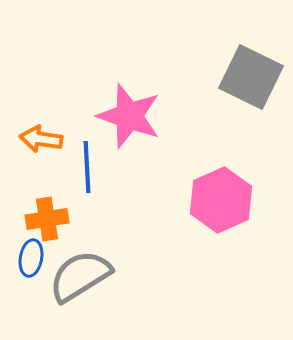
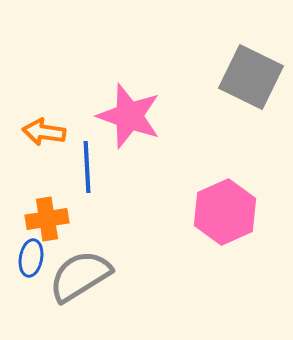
orange arrow: moved 3 px right, 7 px up
pink hexagon: moved 4 px right, 12 px down
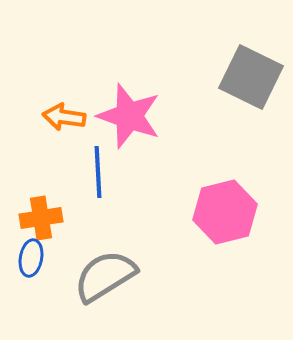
orange arrow: moved 20 px right, 15 px up
blue line: moved 11 px right, 5 px down
pink hexagon: rotated 10 degrees clockwise
orange cross: moved 6 px left, 1 px up
gray semicircle: moved 25 px right
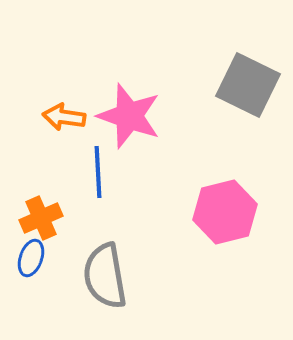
gray square: moved 3 px left, 8 px down
orange cross: rotated 15 degrees counterclockwise
blue ellipse: rotated 9 degrees clockwise
gray semicircle: rotated 68 degrees counterclockwise
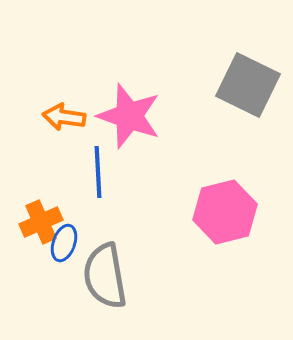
orange cross: moved 4 px down
blue ellipse: moved 33 px right, 15 px up
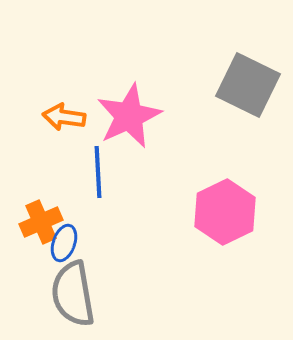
pink star: rotated 28 degrees clockwise
pink hexagon: rotated 12 degrees counterclockwise
gray semicircle: moved 32 px left, 18 px down
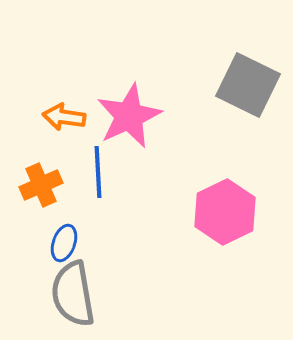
orange cross: moved 37 px up
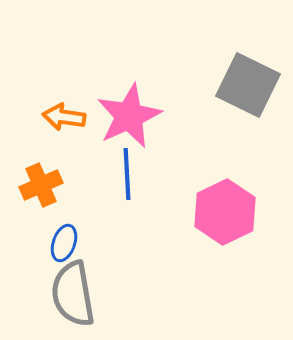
blue line: moved 29 px right, 2 px down
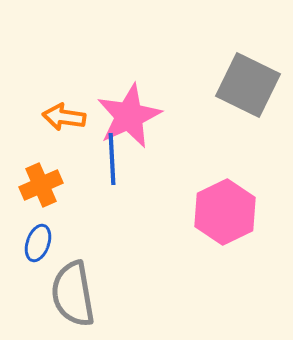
blue line: moved 15 px left, 15 px up
blue ellipse: moved 26 px left
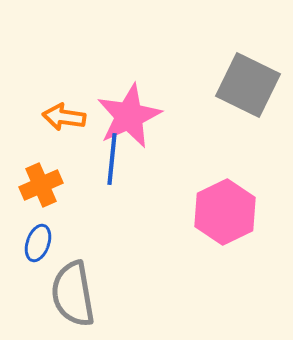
blue line: rotated 9 degrees clockwise
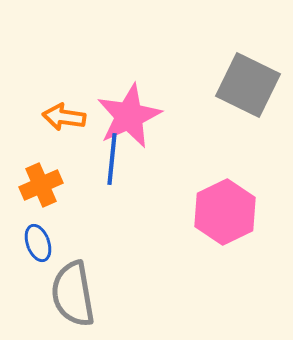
blue ellipse: rotated 39 degrees counterclockwise
